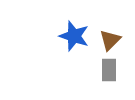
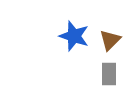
gray rectangle: moved 4 px down
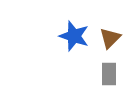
brown triangle: moved 2 px up
